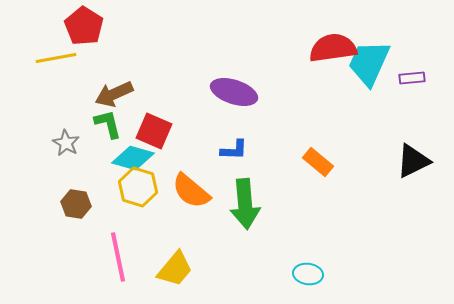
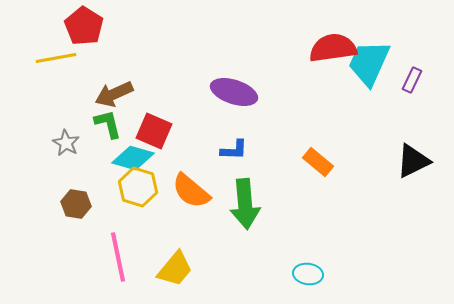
purple rectangle: moved 2 px down; rotated 60 degrees counterclockwise
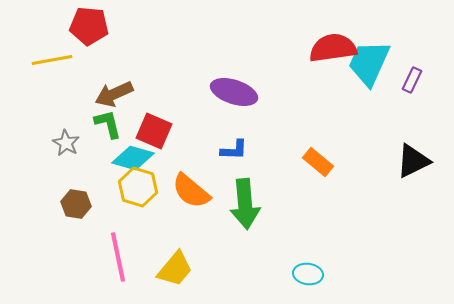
red pentagon: moved 5 px right; rotated 27 degrees counterclockwise
yellow line: moved 4 px left, 2 px down
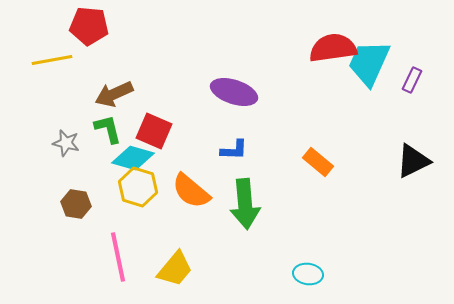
green L-shape: moved 5 px down
gray star: rotated 16 degrees counterclockwise
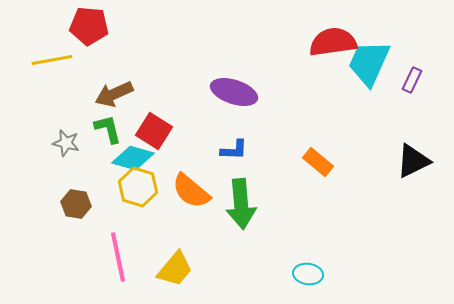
red semicircle: moved 6 px up
red square: rotated 9 degrees clockwise
green arrow: moved 4 px left
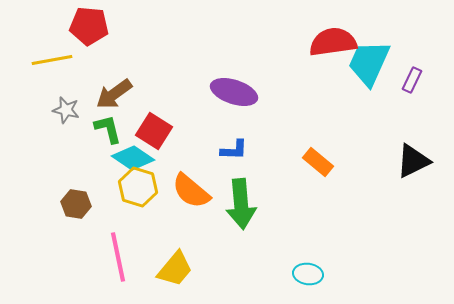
brown arrow: rotated 12 degrees counterclockwise
gray star: moved 33 px up
cyan diamond: rotated 18 degrees clockwise
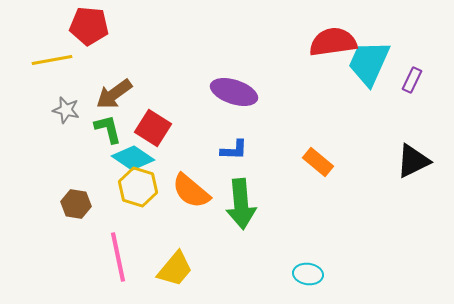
red square: moved 1 px left, 3 px up
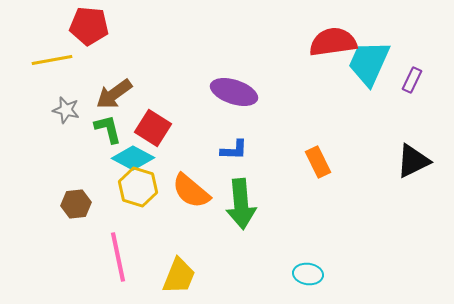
cyan diamond: rotated 6 degrees counterclockwise
orange rectangle: rotated 24 degrees clockwise
brown hexagon: rotated 16 degrees counterclockwise
yellow trapezoid: moved 4 px right, 7 px down; rotated 18 degrees counterclockwise
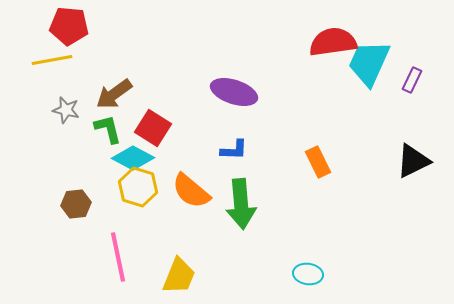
red pentagon: moved 20 px left
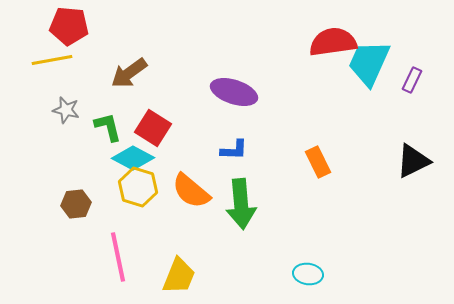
brown arrow: moved 15 px right, 21 px up
green L-shape: moved 2 px up
